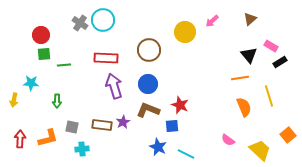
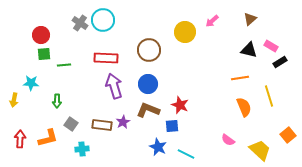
black triangle: moved 5 px up; rotated 36 degrees counterclockwise
gray square: moved 1 px left, 3 px up; rotated 24 degrees clockwise
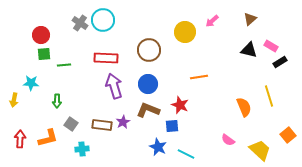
orange line: moved 41 px left, 1 px up
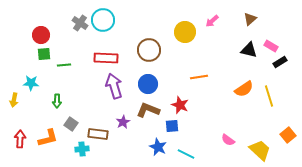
orange semicircle: moved 18 px up; rotated 78 degrees clockwise
brown rectangle: moved 4 px left, 9 px down
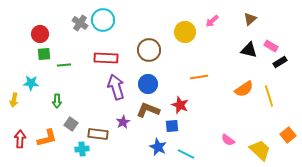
red circle: moved 1 px left, 1 px up
purple arrow: moved 2 px right, 1 px down
orange L-shape: moved 1 px left
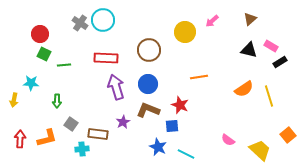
green square: rotated 32 degrees clockwise
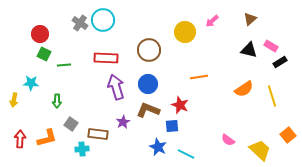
yellow line: moved 3 px right
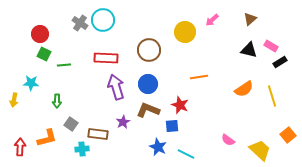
pink arrow: moved 1 px up
red arrow: moved 8 px down
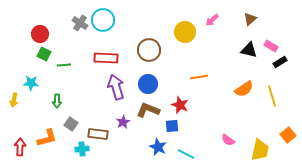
yellow trapezoid: rotated 60 degrees clockwise
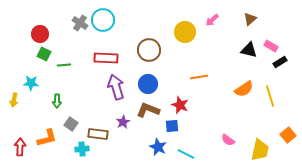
yellow line: moved 2 px left
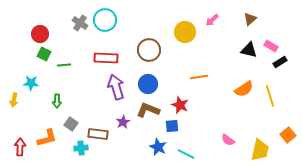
cyan circle: moved 2 px right
cyan cross: moved 1 px left, 1 px up
